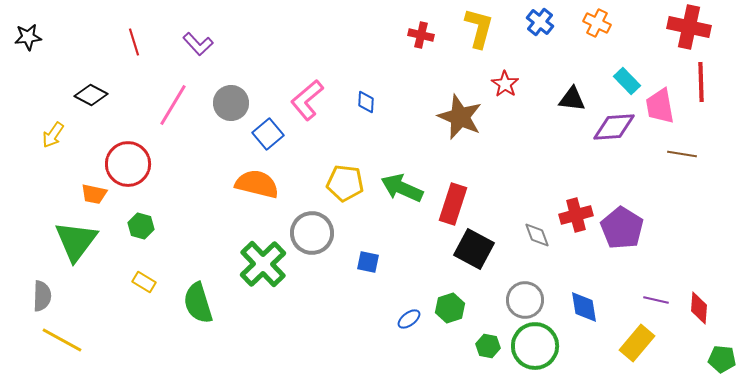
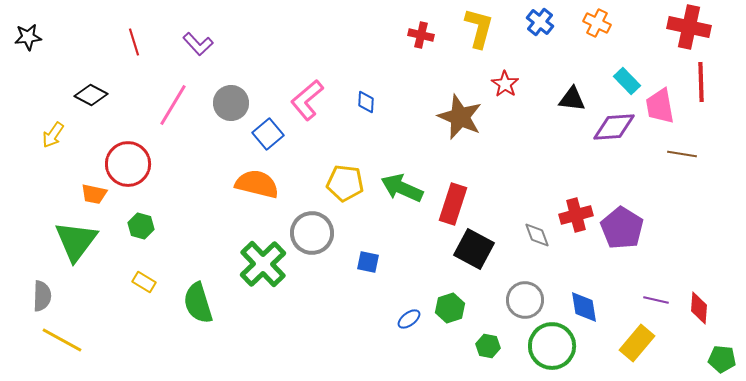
green circle at (535, 346): moved 17 px right
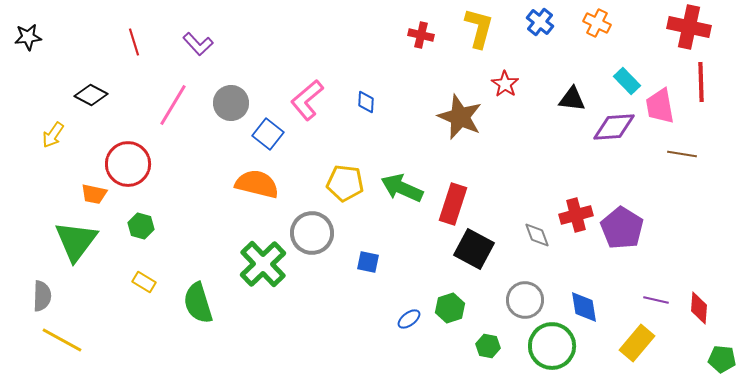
blue square at (268, 134): rotated 12 degrees counterclockwise
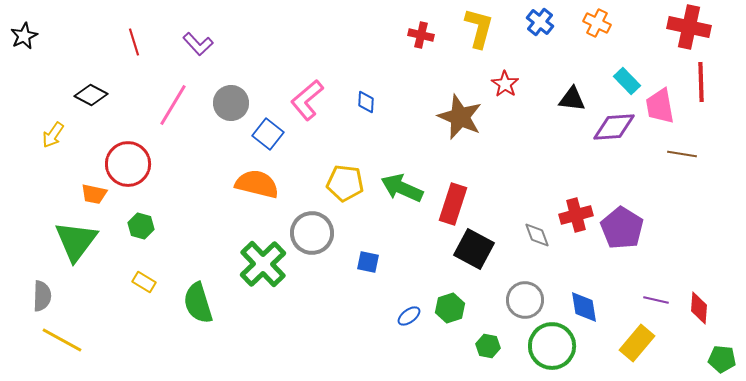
black star at (28, 37): moved 4 px left, 1 px up; rotated 20 degrees counterclockwise
blue ellipse at (409, 319): moved 3 px up
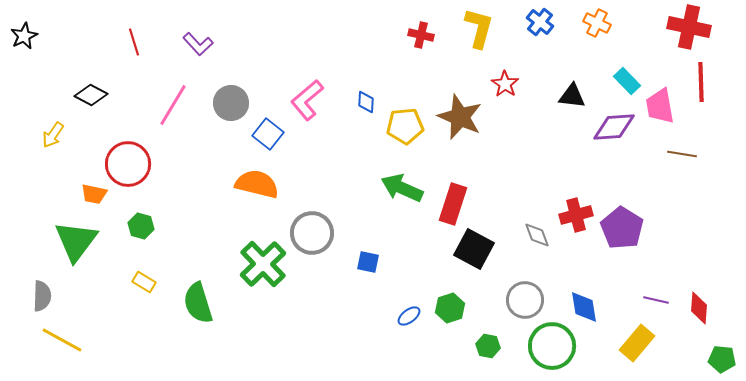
black triangle at (572, 99): moved 3 px up
yellow pentagon at (345, 183): moved 60 px right, 57 px up; rotated 12 degrees counterclockwise
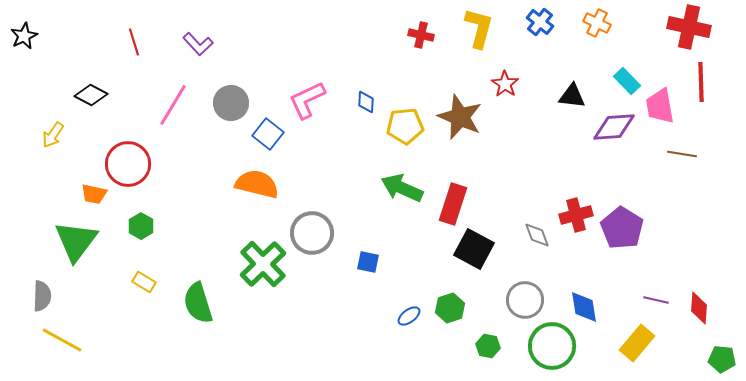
pink L-shape at (307, 100): rotated 15 degrees clockwise
green hexagon at (141, 226): rotated 15 degrees clockwise
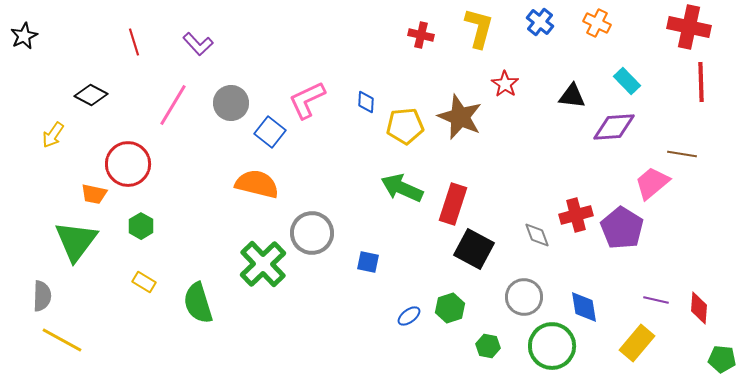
pink trapezoid at (660, 106): moved 8 px left, 77 px down; rotated 60 degrees clockwise
blue square at (268, 134): moved 2 px right, 2 px up
gray circle at (525, 300): moved 1 px left, 3 px up
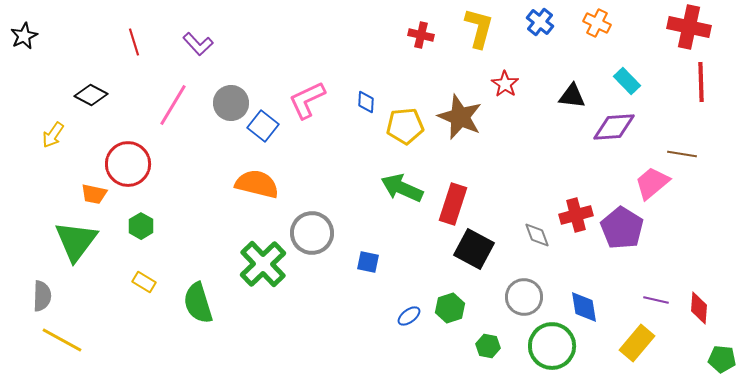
blue square at (270, 132): moved 7 px left, 6 px up
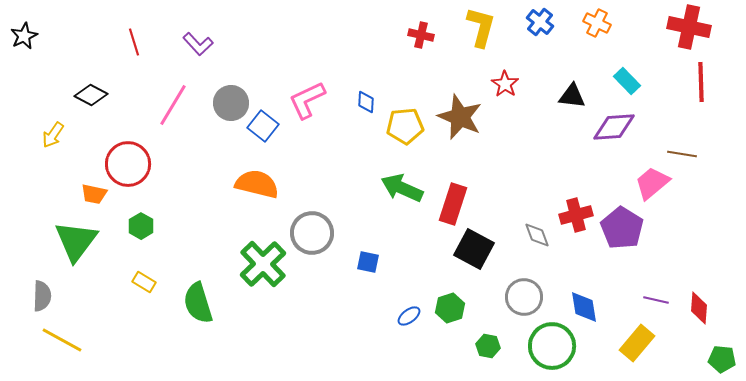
yellow L-shape at (479, 28): moved 2 px right, 1 px up
